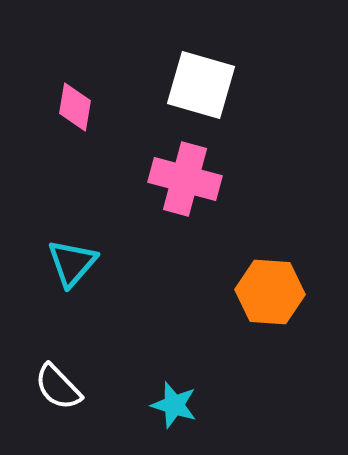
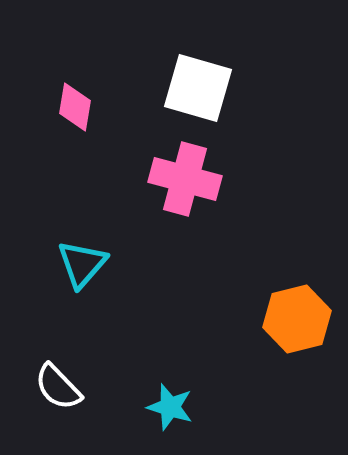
white square: moved 3 px left, 3 px down
cyan triangle: moved 10 px right, 1 px down
orange hexagon: moved 27 px right, 27 px down; rotated 18 degrees counterclockwise
cyan star: moved 4 px left, 2 px down
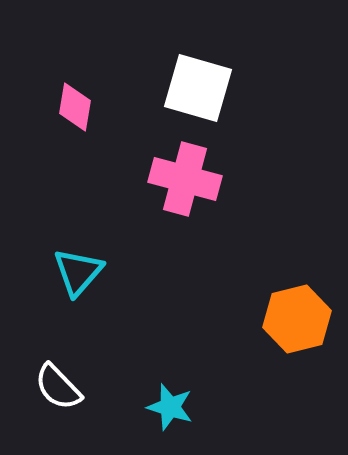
cyan triangle: moved 4 px left, 8 px down
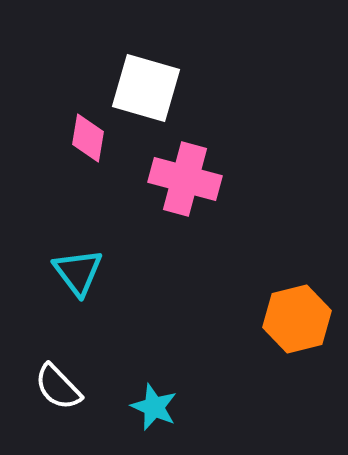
white square: moved 52 px left
pink diamond: moved 13 px right, 31 px down
cyan triangle: rotated 18 degrees counterclockwise
cyan star: moved 16 px left; rotated 6 degrees clockwise
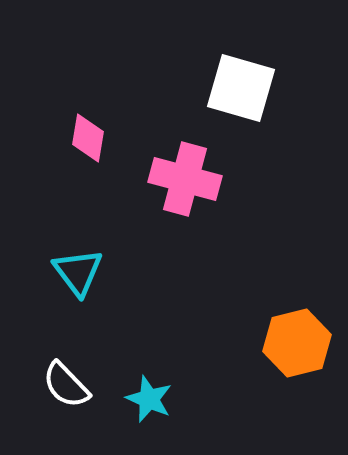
white square: moved 95 px right
orange hexagon: moved 24 px down
white semicircle: moved 8 px right, 2 px up
cyan star: moved 5 px left, 8 px up
